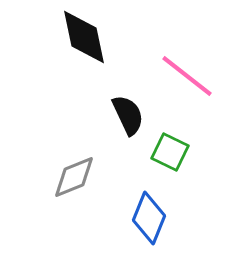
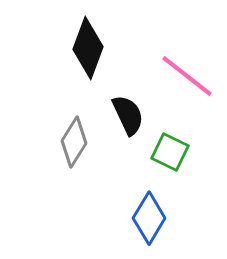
black diamond: moved 4 px right, 11 px down; rotated 32 degrees clockwise
gray diamond: moved 35 px up; rotated 36 degrees counterclockwise
blue diamond: rotated 9 degrees clockwise
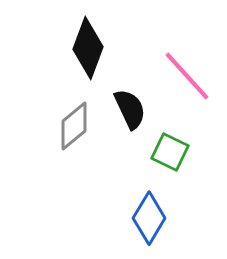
pink line: rotated 10 degrees clockwise
black semicircle: moved 2 px right, 6 px up
gray diamond: moved 16 px up; rotated 18 degrees clockwise
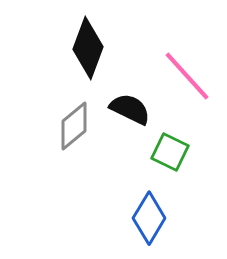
black semicircle: rotated 39 degrees counterclockwise
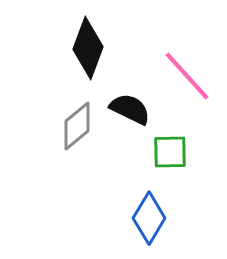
gray diamond: moved 3 px right
green square: rotated 27 degrees counterclockwise
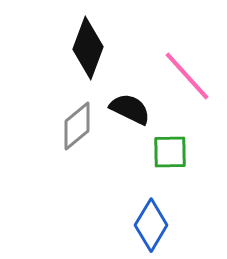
blue diamond: moved 2 px right, 7 px down
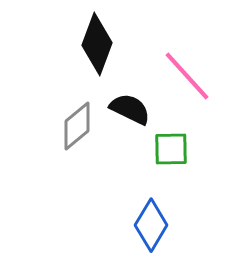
black diamond: moved 9 px right, 4 px up
green square: moved 1 px right, 3 px up
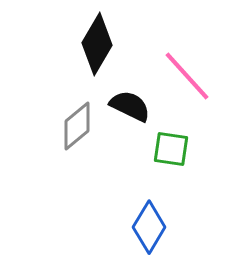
black diamond: rotated 10 degrees clockwise
black semicircle: moved 3 px up
green square: rotated 9 degrees clockwise
blue diamond: moved 2 px left, 2 px down
